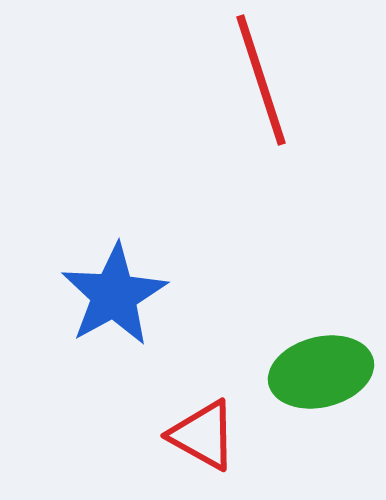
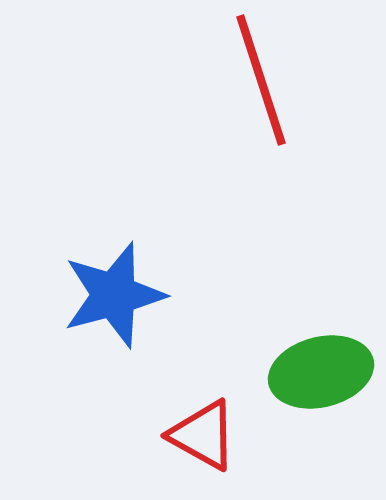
blue star: rotated 14 degrees clockwise
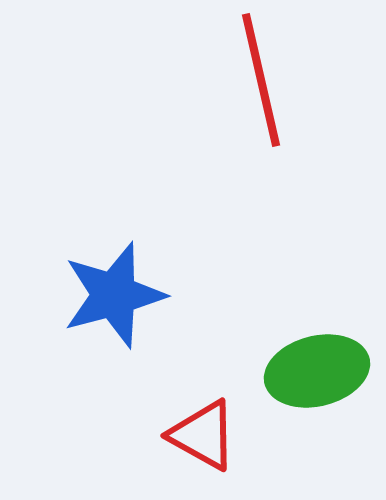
red line: rotated 5 degrees clockwise
green ellipse: moved 4 px left, 1 px up
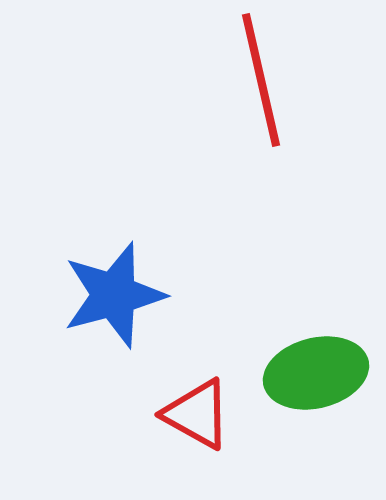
green ellipse: moved 1 px left, 2 px down
red triangle: moved 6 px left, 21 px up
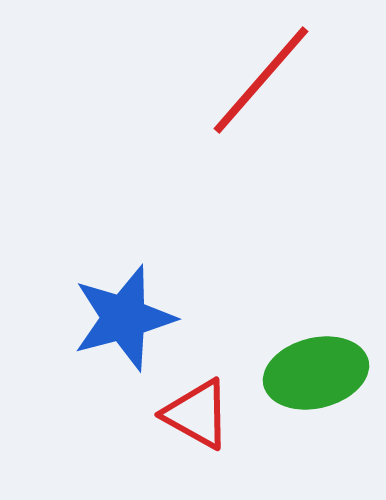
red line: rotated 54 degrees clockwise
blue star: moved 10 px right, 23 px down
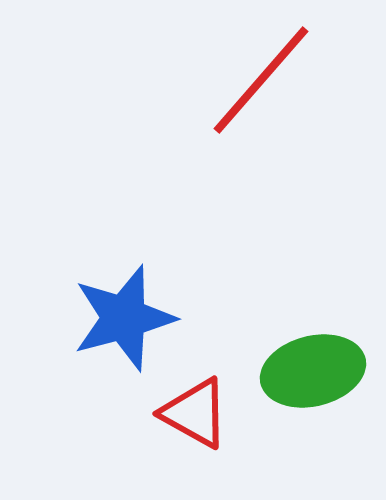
green ellipse: moved 3 px left, 2 px up
red triangle: moved 2 px left, 1 px up
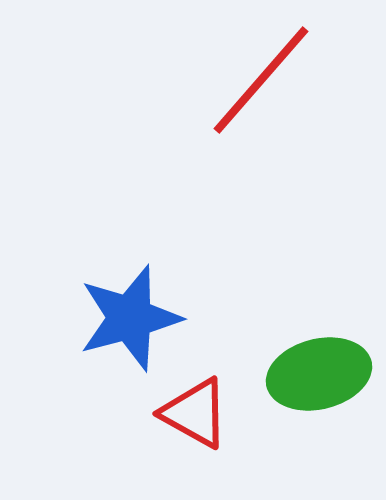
blue star: moved 6 px right
green ellipse: moved 6 px right, 3 px down
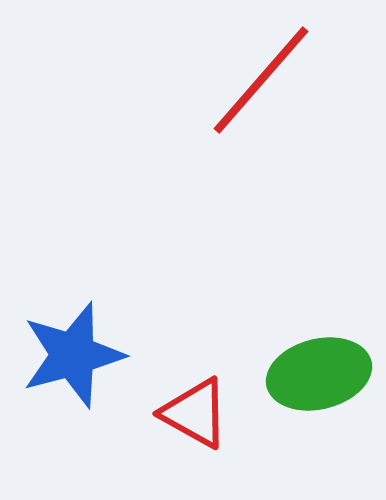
blue star: moved 57 px left, 37 px down
